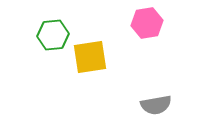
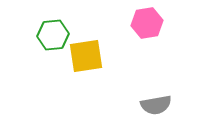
yellow square: moved 4 px left, 1 px up
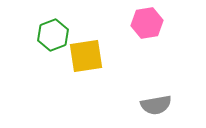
green hexagon: rotated 16 degrees counterclockwise
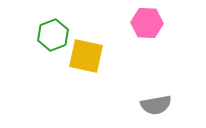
pink hexagon: rotated 12 degrees clockwise
yellow square: rotated 21 degrees clockwise
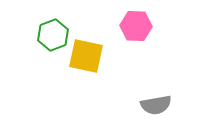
pink hexagon: moved 11 px left, 3 px down
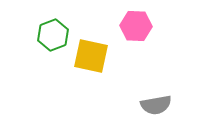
yellow square: moved 5 px right
